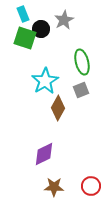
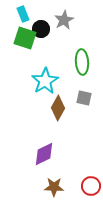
green ellipse: rotated 10 degrees clockwise
gray square: moved 3 px right, 8 px down; rotated 35 degrees clockwise
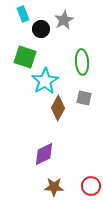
green square: moved 19 px down
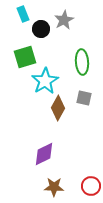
green square: rotated 35 degrees counterclockwise
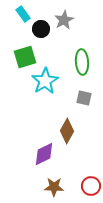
cyan rectangle: rotated 14 degrees counterclockwise
brown diamond: moved 9 px right, 23 px down
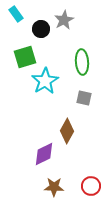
cyan rectangle: moved 7 px left
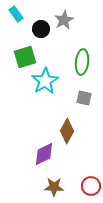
green ellipse: rotated 10 degrees clockwise
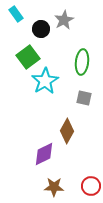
green square: moved 3 px right; rotated 20 degrees counterclockwise
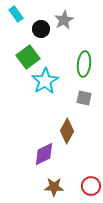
green ellipse: moved 2 px right, 2 px down
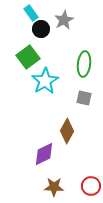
cyan rectangle: moved 15 px right, 1 px up
